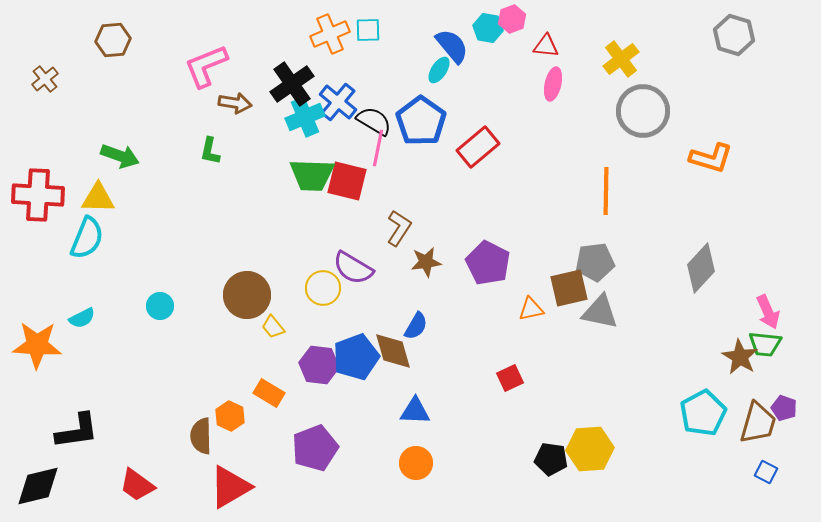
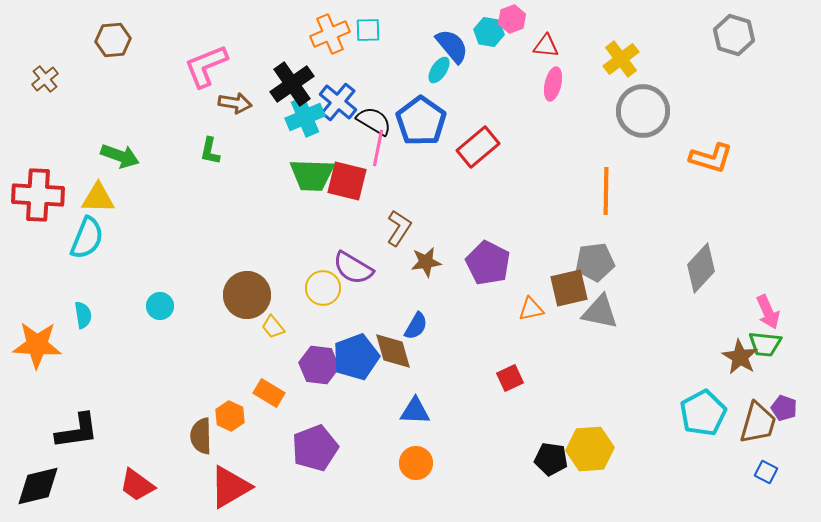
cyan hexagon at (488, 28): moved 1 px right, 4 px down
cyan semicircle at (82, 318): moved 1 px right, 3 px up; rotated 72 degrees counterclockwise
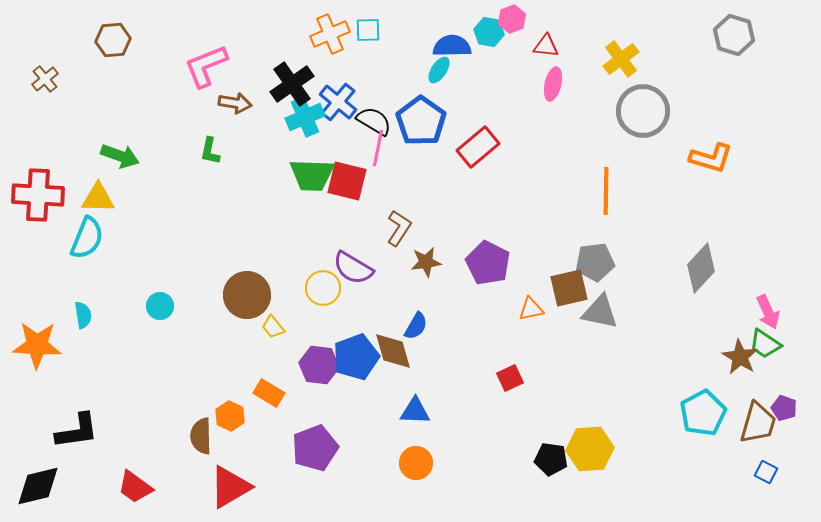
blue semicircle at (452, 46): rotated 51 degrees counterclockwise
green trapezoid at (765, 344): rotated 28 degrees clockwise
red trapezoid at (137, 485): moved 2 px left, 2 px down
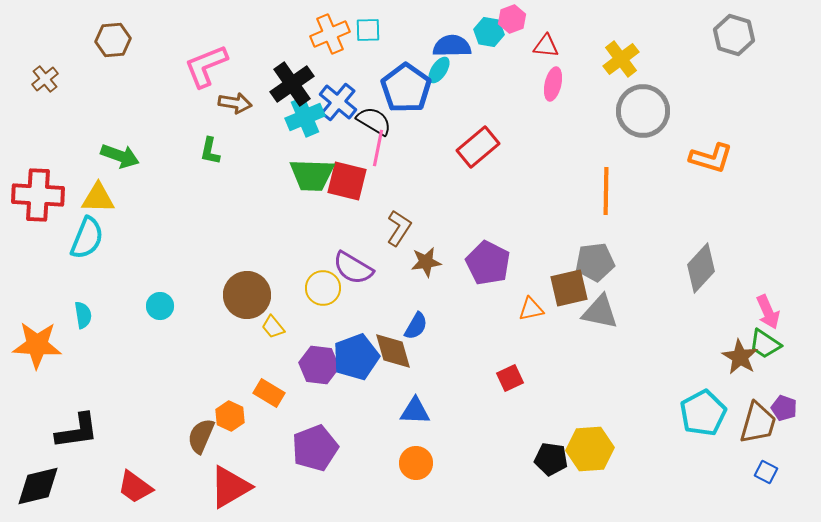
blue pentagon at (421, 121): moved 15 px left, 33 px up
brown semicircle at (201, 436): rotated 24 degrees clockwise
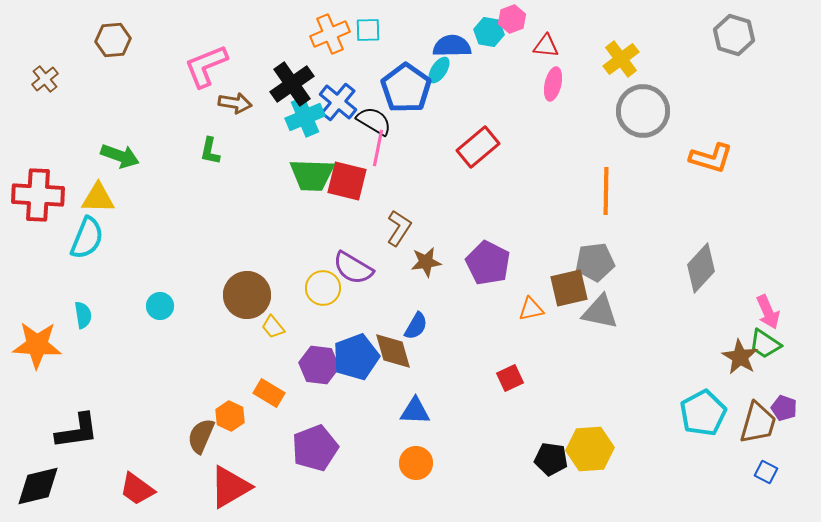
red trapezoid at (135, 487): moved 2 px right, 2 px down
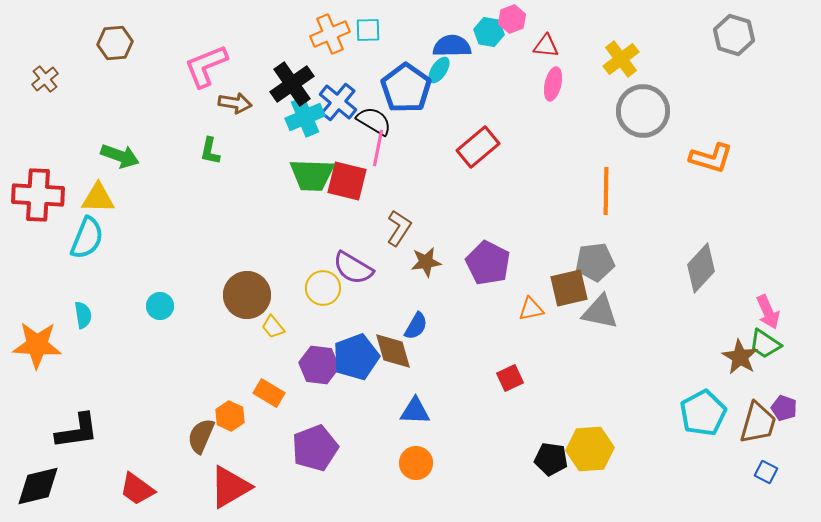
brown hexagon at (113, 40): moved 2 px right, 3 px down
